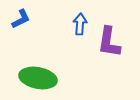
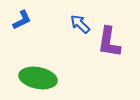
blue L-shape: moved 1 px right, 1 px down
blue arrow: rotated 50 degrees counterclockwise
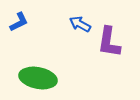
blue L-shape: moved 3 px left, 2 px down
blue arrow: rotated 15 degrees counterclockwise
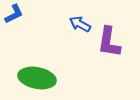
blue L-shape: moved 5 px left, 8 px up
green ellipse: moved 1 px left
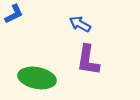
purple L-shape: moved 21 px left, 18 px down
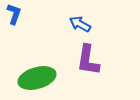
blue L-shape: rotated 45 degrees counterclockwise
green ellipse: rotated 27 degrees counterclockwise
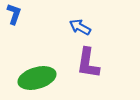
blue arrow: moved 3 px down
purple L-shape: moved 3 px down
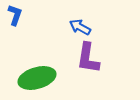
blue L-shape: moved 1 px right, 1 px down
purple L-shape: moved 5 px up
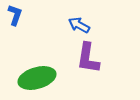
blue arrow: moved 1 px left, 2 px up
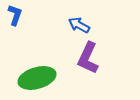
purple L-shape: rotated 16 degrees clockwise
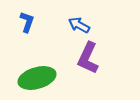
blue L-shape: moved 12 px right, 7 px down
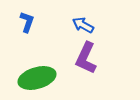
blue arrow: moved 4 px right
purple L-shape: moved 2 px left
